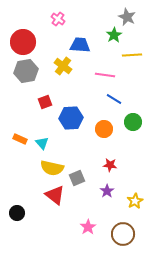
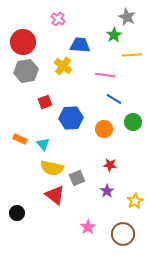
cyan triangle: moved 1 px right, 1 px down
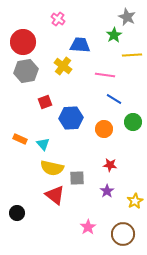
gray square: rotated 21 degrees clockwise
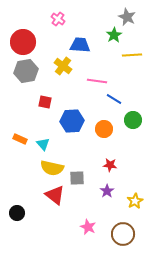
pink line: moved 8 px left, 6 px down
red square: rotated 32 degrees clockwise
blue hexagon: moved 1 px right, 3 px down
green circle: moved 2 px up
pink star: rotated 14 degrees counterclockwise
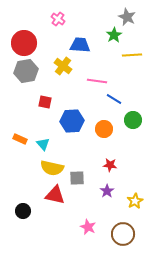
red circle: moved 1 px right, 1 px down
red triangle: rotated 25 degrees counterclockwise
black circle: moved 6 px right, 2 px up
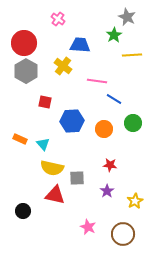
gray hexagon: rotated 20 degrees counterclockwise
green circle: moved 3 px down
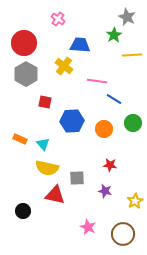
yellow cross: moved 1 px right
gray hexagon: moved 3 px down
yellow semicircle: moved 5 px left
purple star: moved 2 px left; rotated 24 degrees counterclockwise
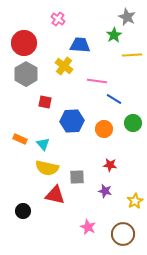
gray square: moved 1 px up
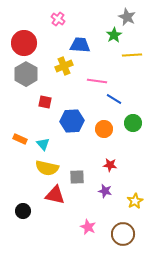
yellow cross: rotated 30 degrees clockwise
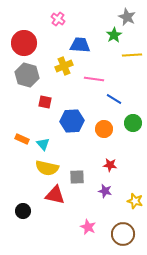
gray hexagon: moved 1 px right, 1 px down; rotated 15 degrees counterclockwise
pink line: moved 3 px left, 2 px up
orange rectangle: moved 2 px right
yellow star: rotated 28 degrees counterclockwise
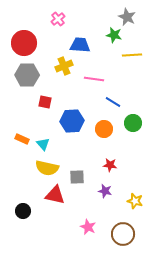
pink cross: rotated 16 degrees clockwise
green star: rotated 28 degrees counterclockwise
gray hexagon: rotated 15 degrees counterclockwise
blue line: moved 1 px left, 3 px down
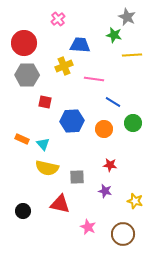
red triangle: moved 5 px right, 9 px down
